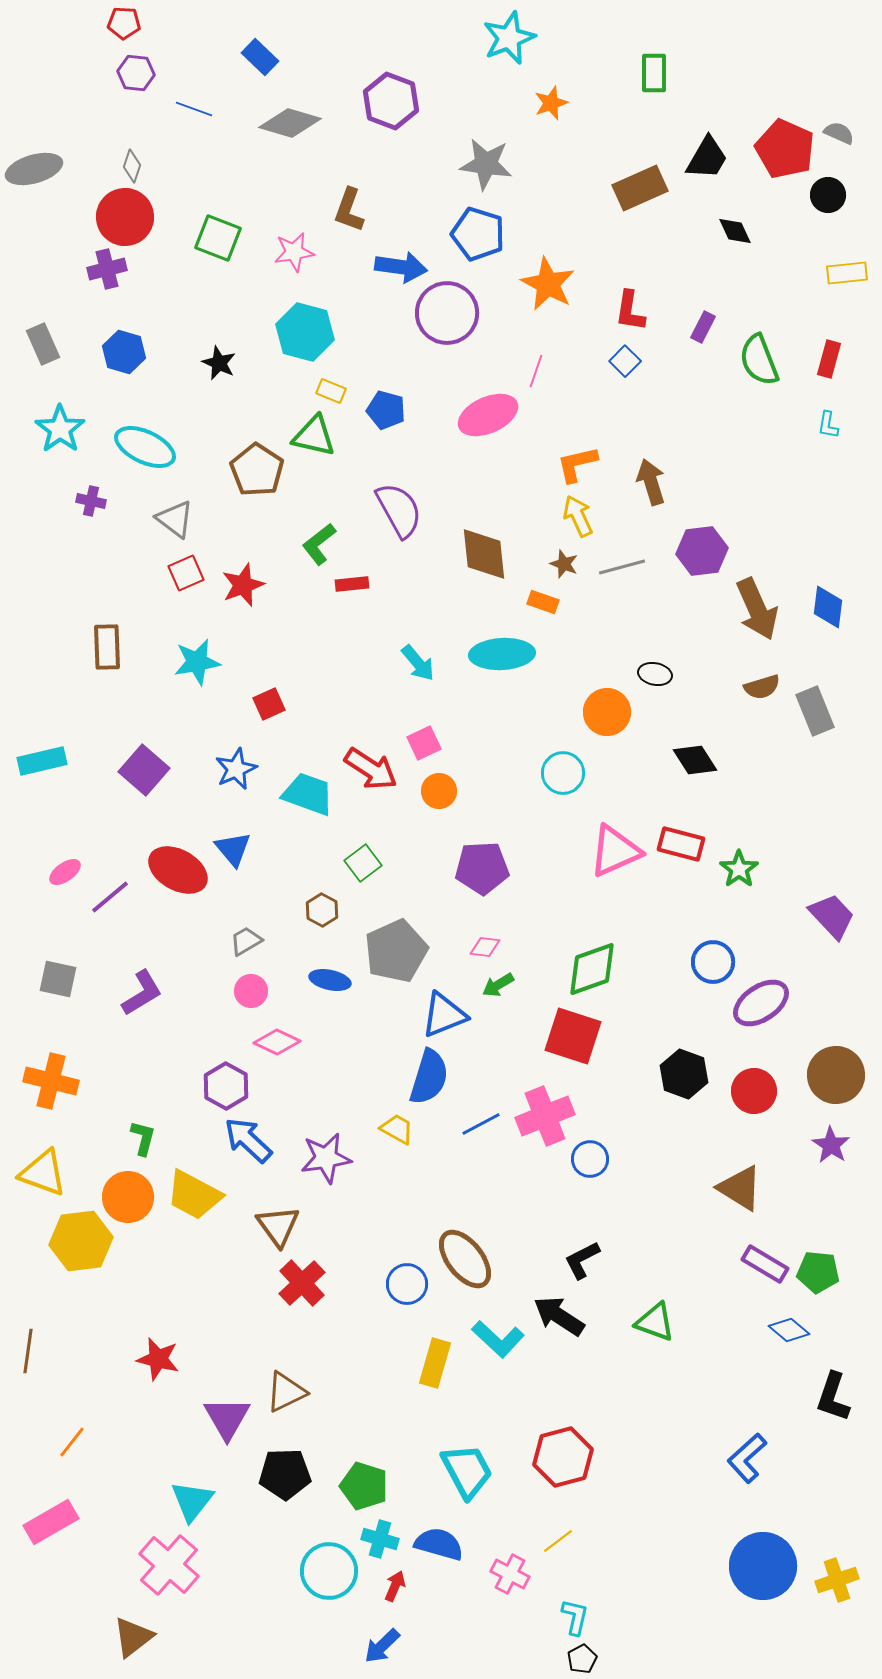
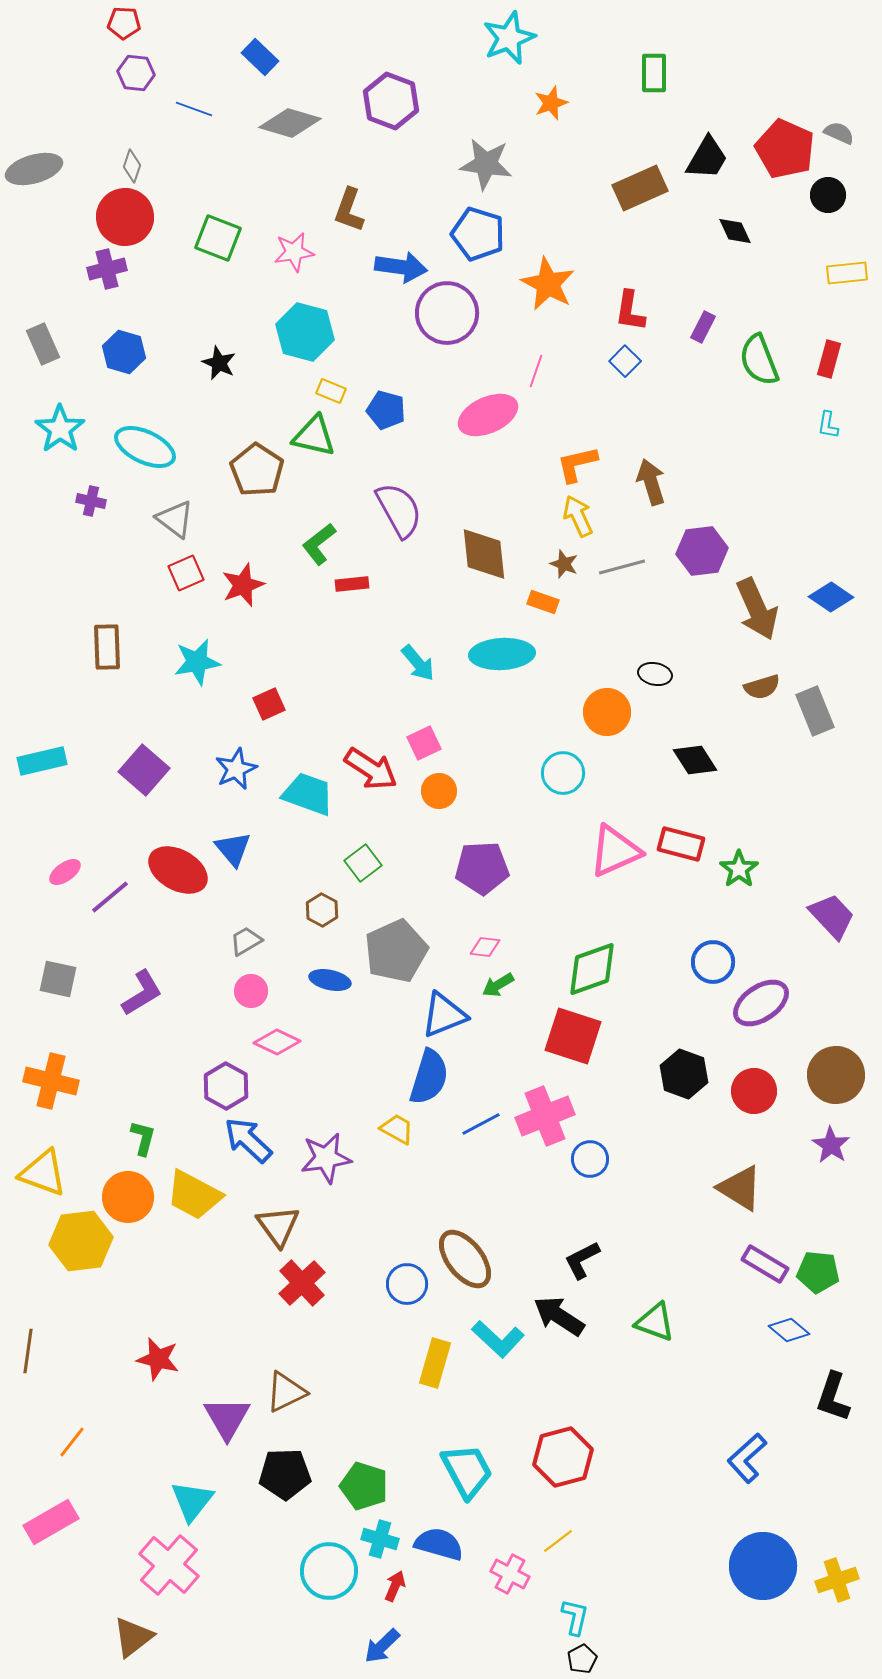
blue diamond at (828, 607): moved 3 px right, 10 px up; rotated 63 degrees counterclockwise
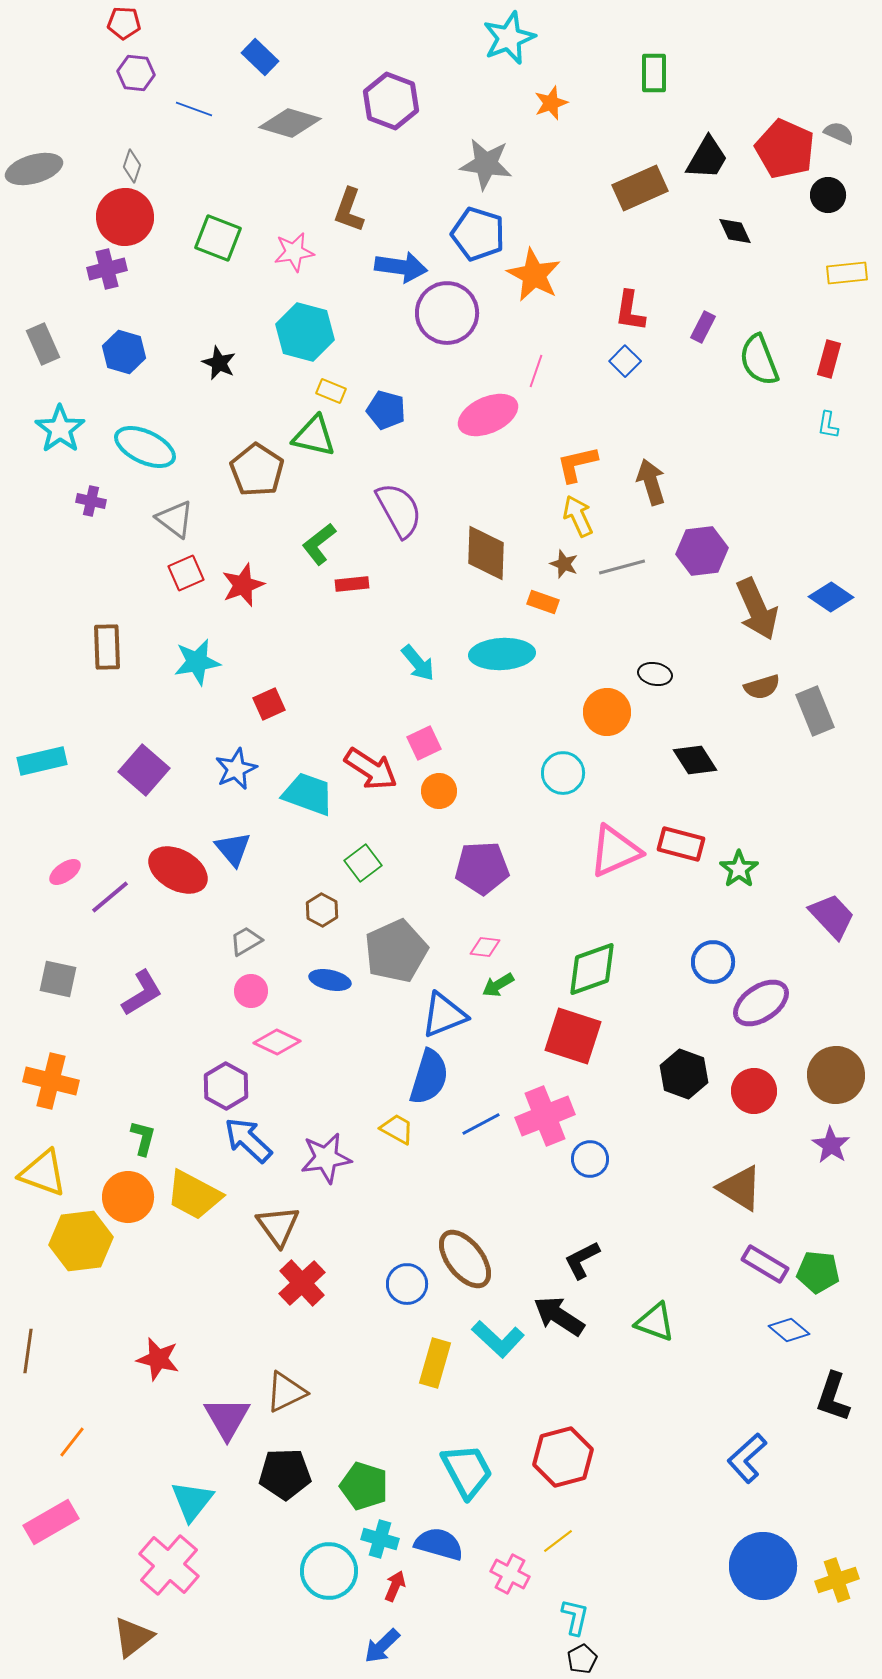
orange star at (548, 284): moved 14 px left, 9 px up
brown diamond at (484, 554): moved 2 px right, 1 px up; rotated 8 degrees clockwise
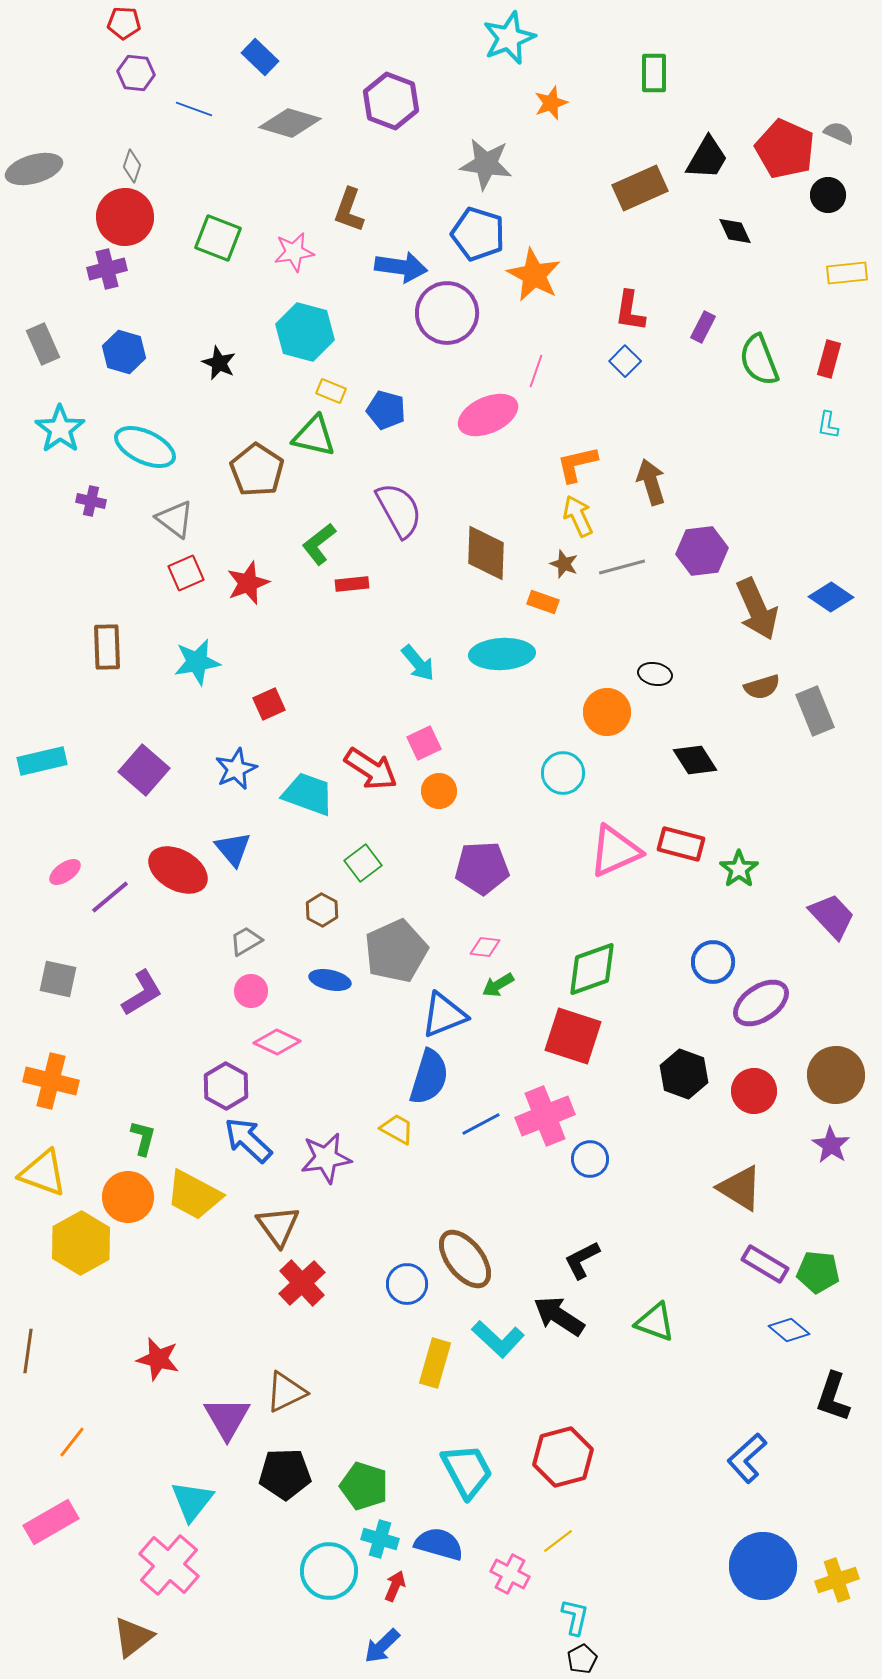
red star at (243, 585): moved 5 px right, 2 px up
yellow hexagon at (81, 1241): moved 2 px down; rotated 22 degrees counterclockwise
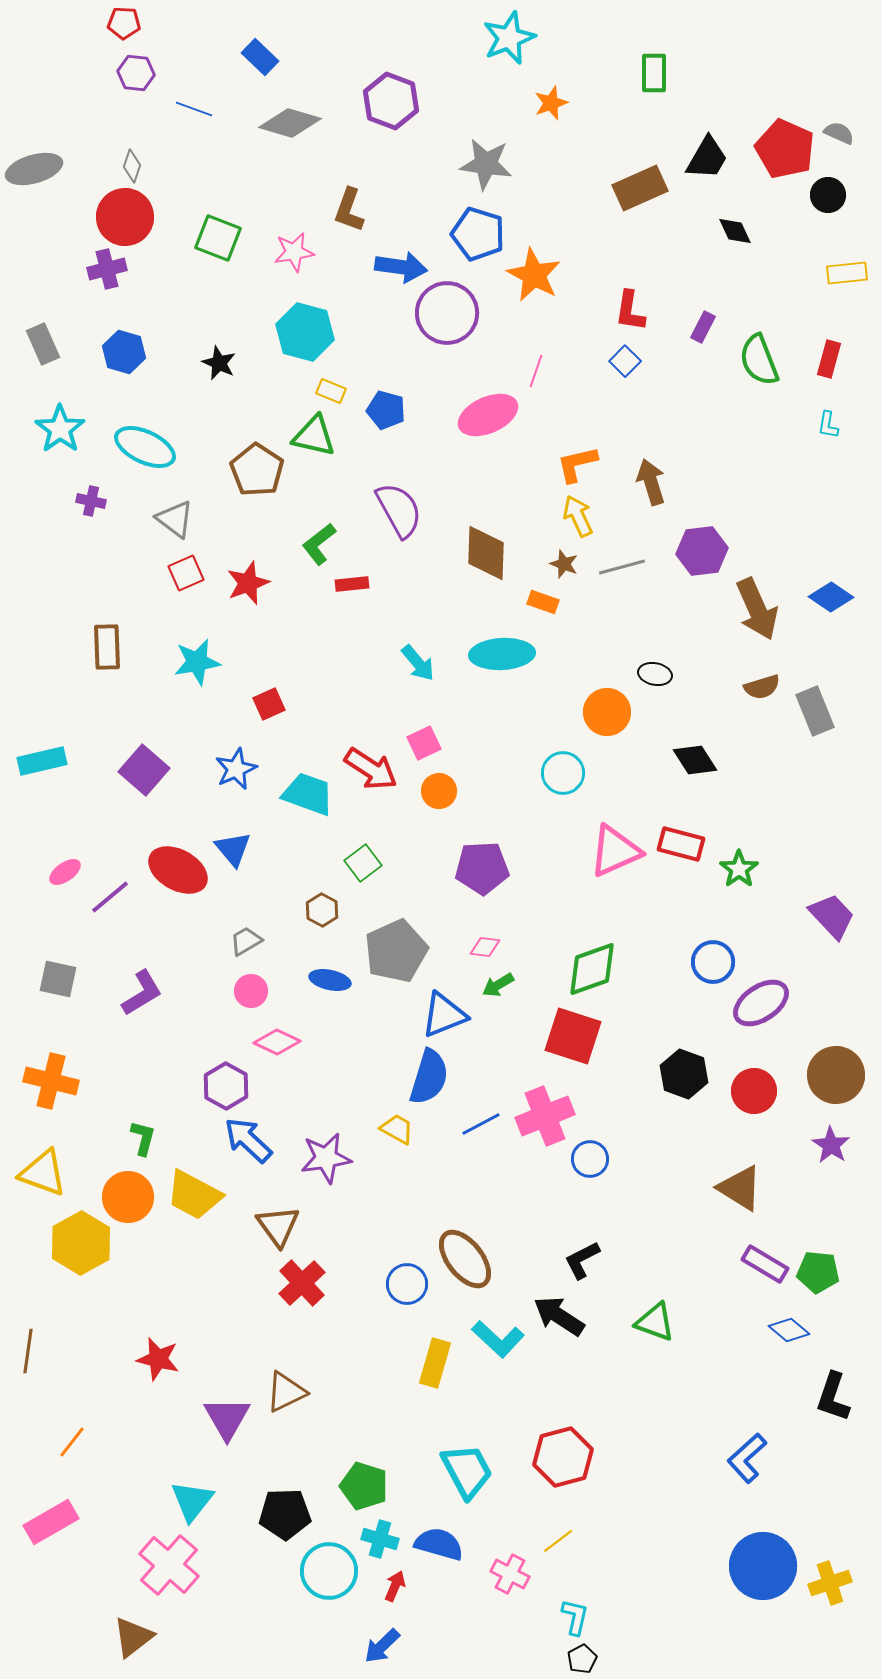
black pentagon at (285, 1474): moved 40 px down
yellow cross at (837, 1580): moved 7 px left, 3 px down
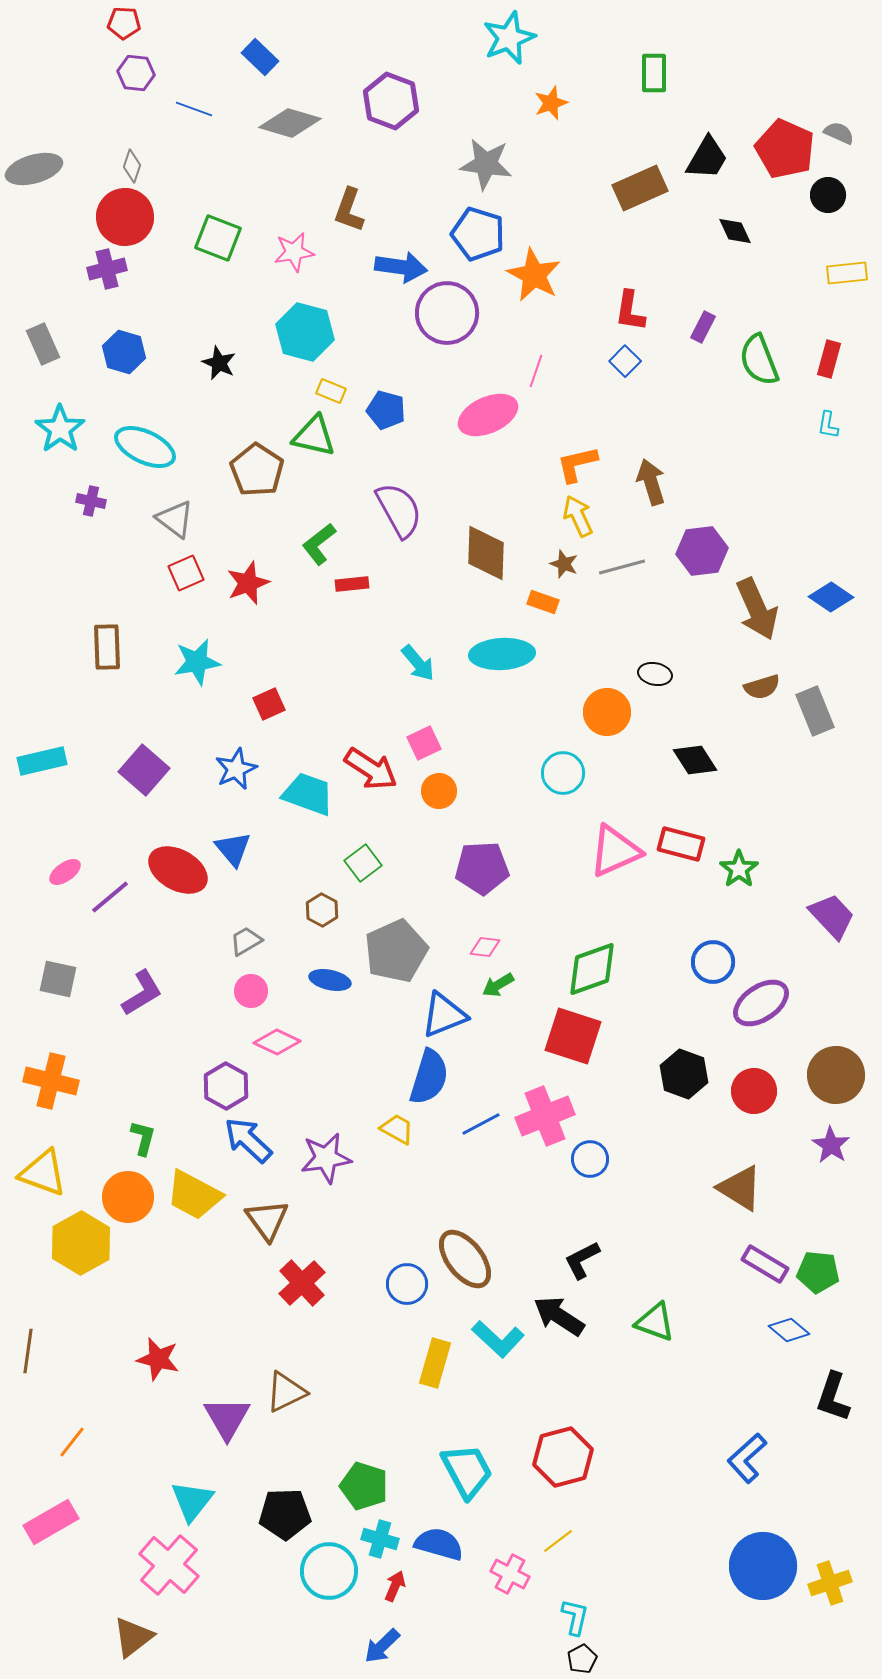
brown triangle at (278, 1226): moved 11 px left, 6 px up
